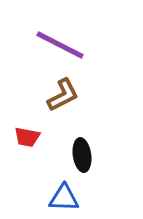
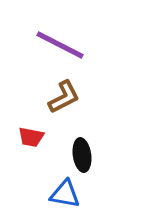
brown L-shape: moved 1 px right, 2 px down
red trapezoid: moved 4 px right
blue triangle: moved 1 px right, 4 px up; rotated 8 degrees clockwise
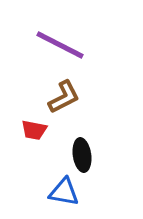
red trapezoid: moved 3 px right, 7 px up
blue triangle: moved 1 px left, 2 px up
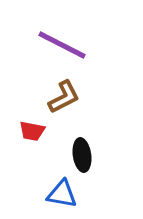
purple line: moved 2 px right
red trapezoid: moved 2 px left, 1 px down
blue triangle: moved 2 px left, 2 px down
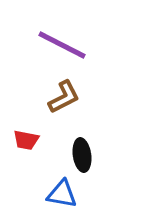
red trapezoid: moved 6 px left, 9 px down
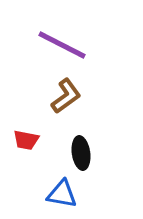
brown L-shape: moved 2 px right, 1 px up; rotated 9 degrees counterclockwise
black ellipse: moved 1 px left, 2 px up
